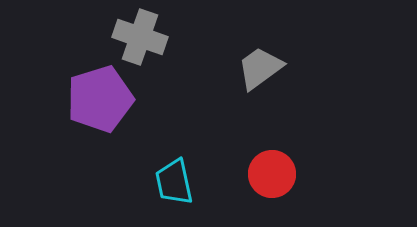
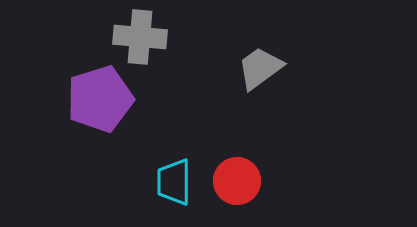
gray cross: rotated 14 degrees counterclockwise
red circle: moved 35 px left, 7 px down
cyan trapezoid: rotated 12 degrees clockwise
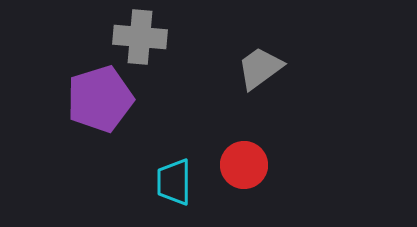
red circle: moved 7 px right, 16 px up
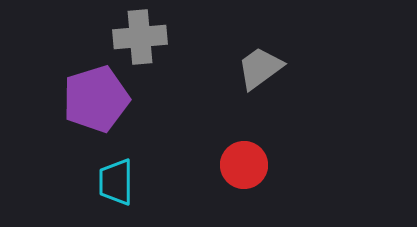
gray cross: rotated 10 degrees counterclockwise
purple pentagon: moved 4 px left
cyan trapezoid: moved 58 px left
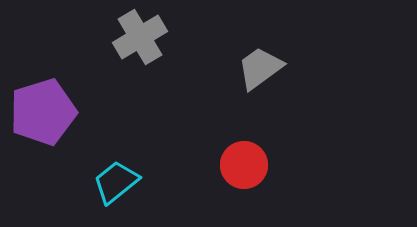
gray cross: rotated 26 degrees counterclockwise
purple pentagon: moved 53 px left, 13 px down
cyan trapezoid: rotated 51 degrees clockwise
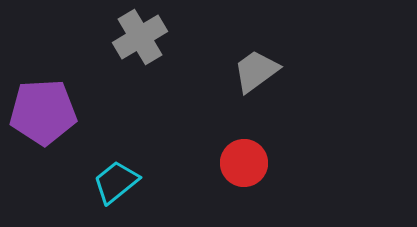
gray trapezoid: moved 4 px left, 3 px down
purple pentagon: rotated 14 degrees clockwise
red circle: moved 2 px up
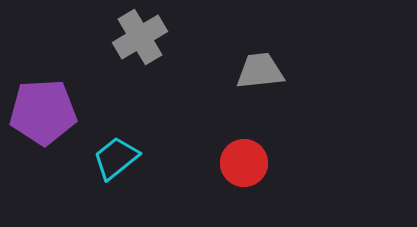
gray trapezoid: moved 4 px right; rotated 30 degrees clockwise
cyan trapezoid: moved 24 px up
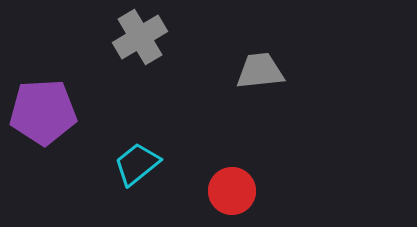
cyan trapezoid: moved 21 px right, 6 px down
red circle: moved 12 px left, 28 px down
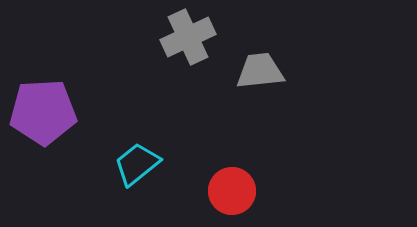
gray cross: moved 48 px right; rotated 6 degrees clockwise
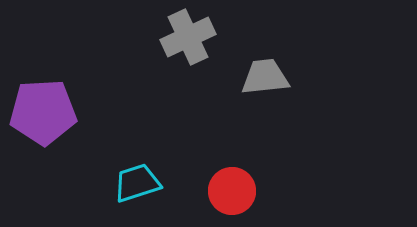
gray trapezoid: moved 5 px right, 6 px down
cyan trapezoid: moved 19 px down; rotated 21 degrees clockwise
